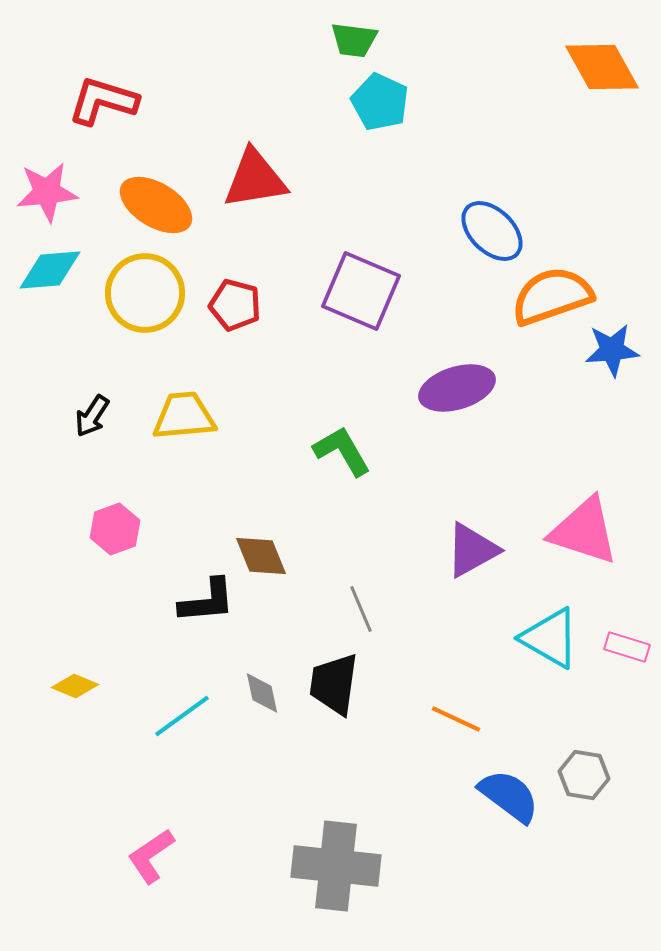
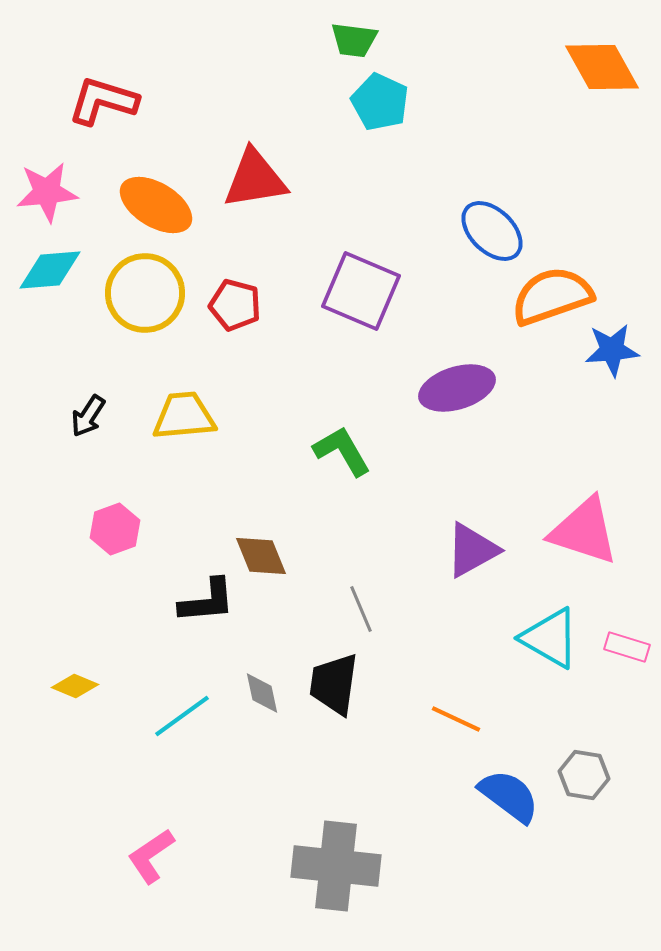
black arrow: moved 4 px left
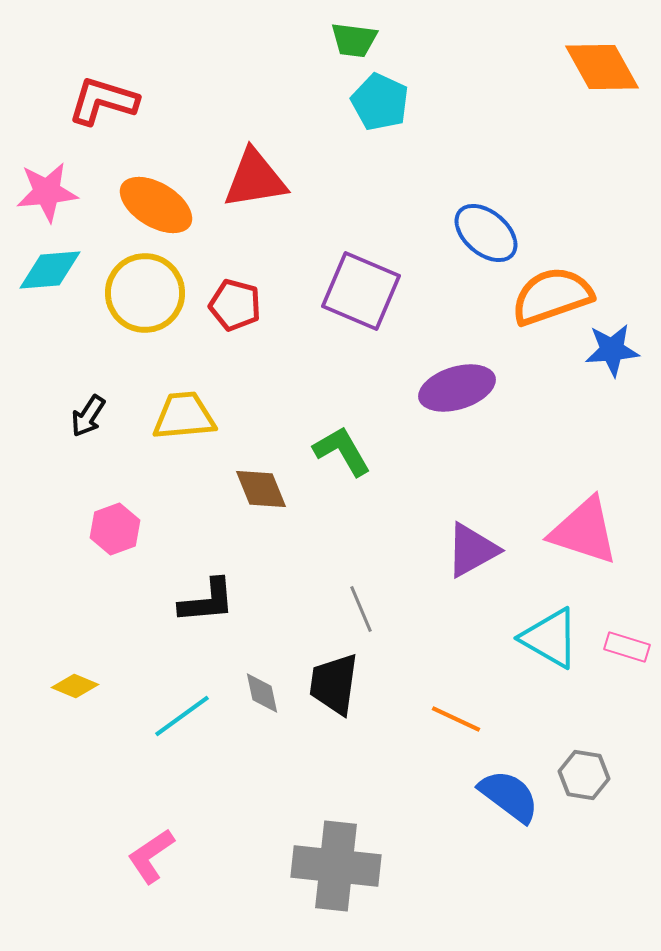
blue ellipse: moved 6 px left, 2 px down; rotated 4 degrees counterclockwise
brown diamond: moved 67 px up
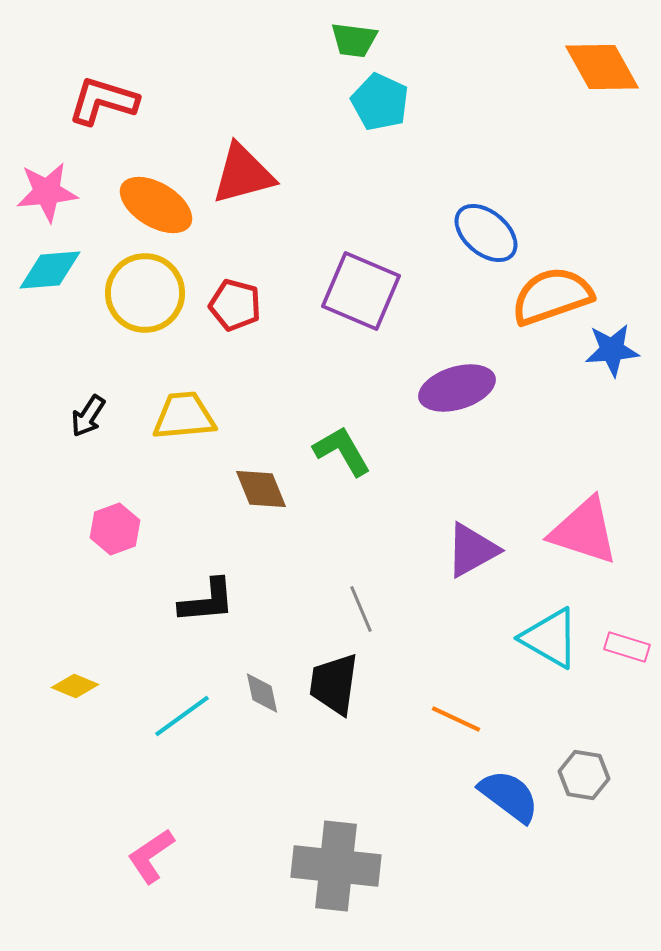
red triangle: moved 12 px left, 5 px up; rotated 6 degrees counterclockwise
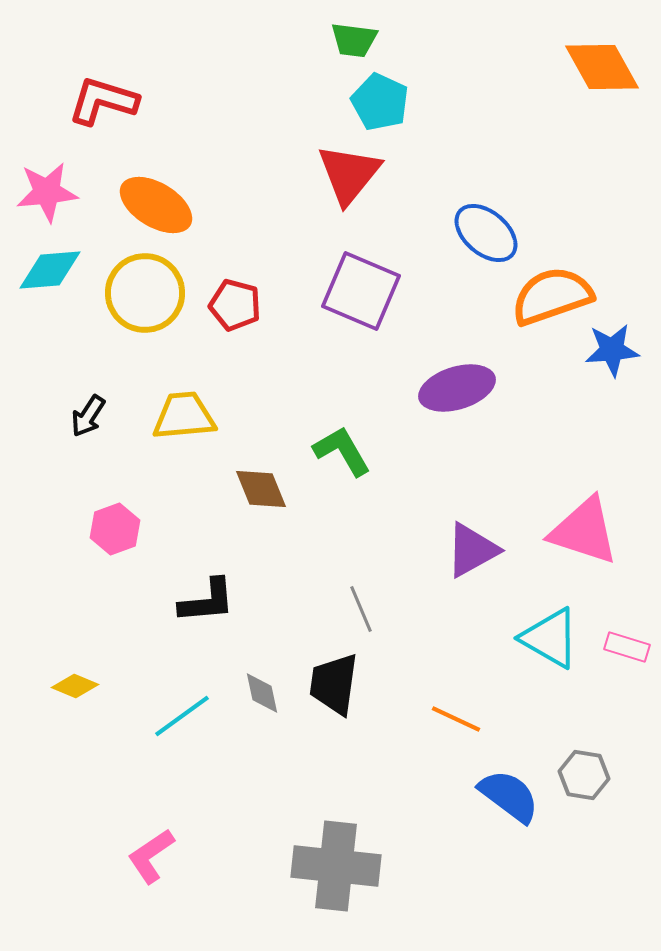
red triangle: moved 106 px right; rotated 36 degrees counterclockwise
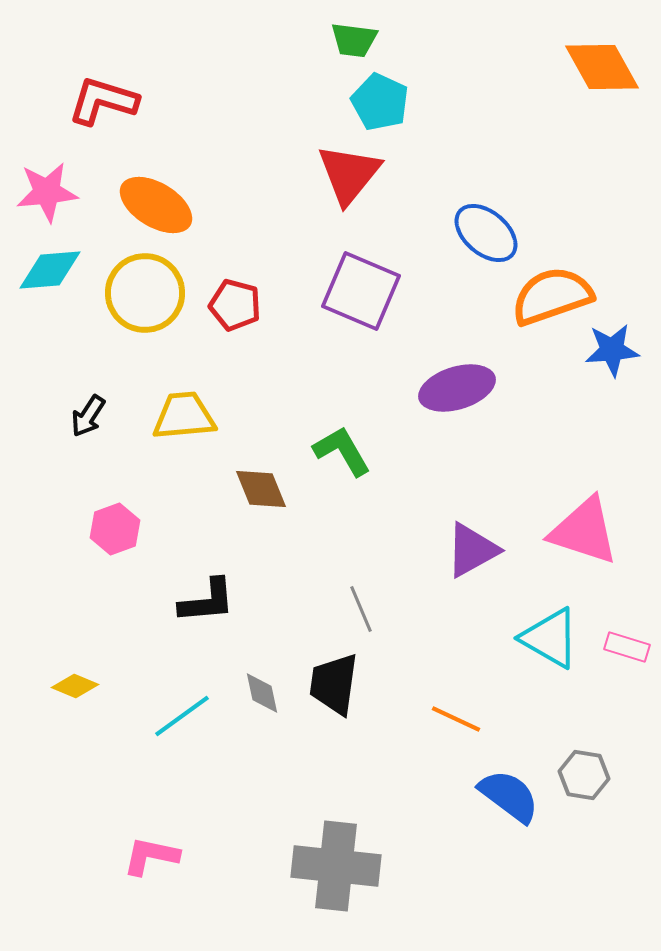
pink L-shape: rotated 46 degrees clockwise
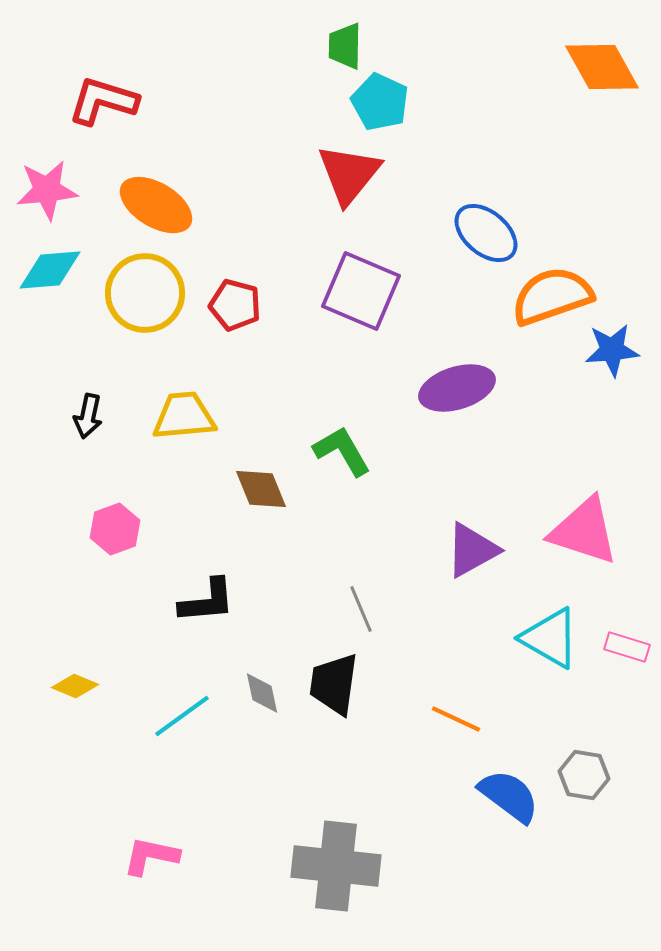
green trapezoid: moved 9 px left, 6 px down; rotated 84 degrees clockwise
pink star: moved 2 px up
black arrow: rotated 21 degrees counterclockwise
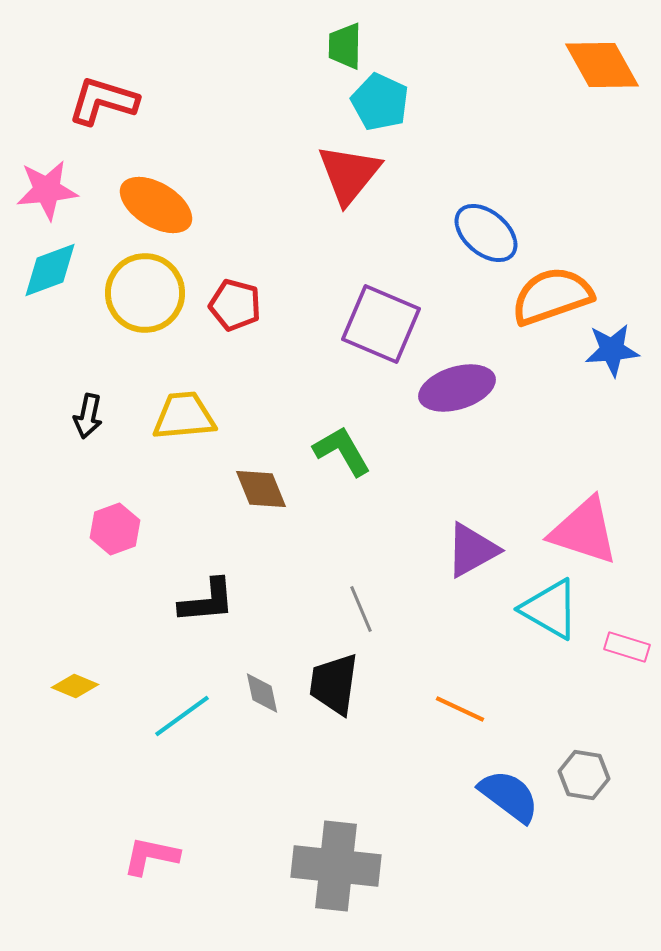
orange diamond: moved 2 px up
cyan diamond: rotated 16 degrees counterclockwise
purple square: moved 20 px right, 33 px down
cyan triangle: moved 29 px up
orange line: moved 4 px right, 10 px up
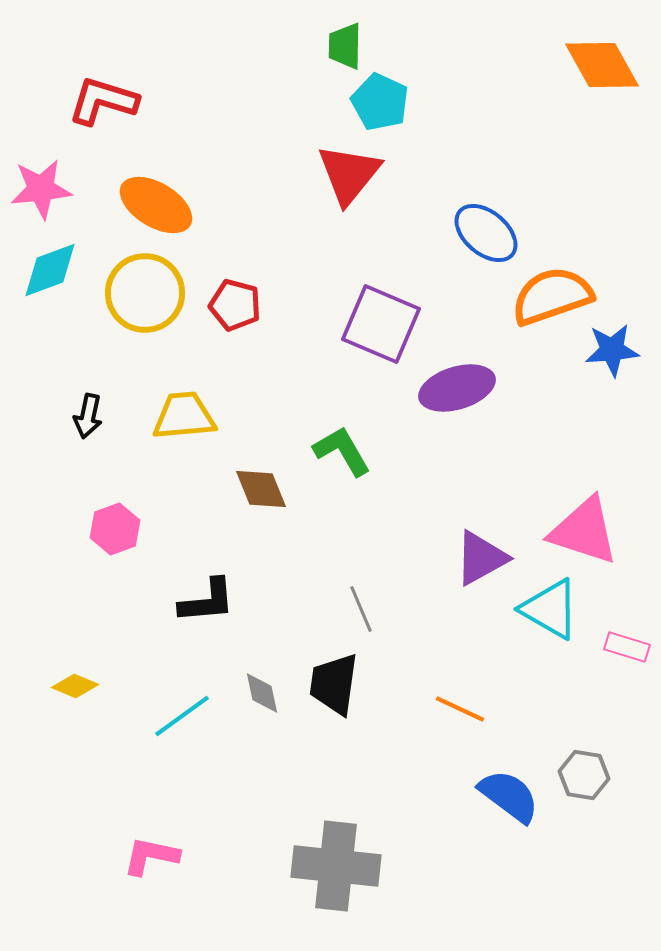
pink star: moved 6 px left, 1 px up
purple triangle: moved 9 px right, 8 px down
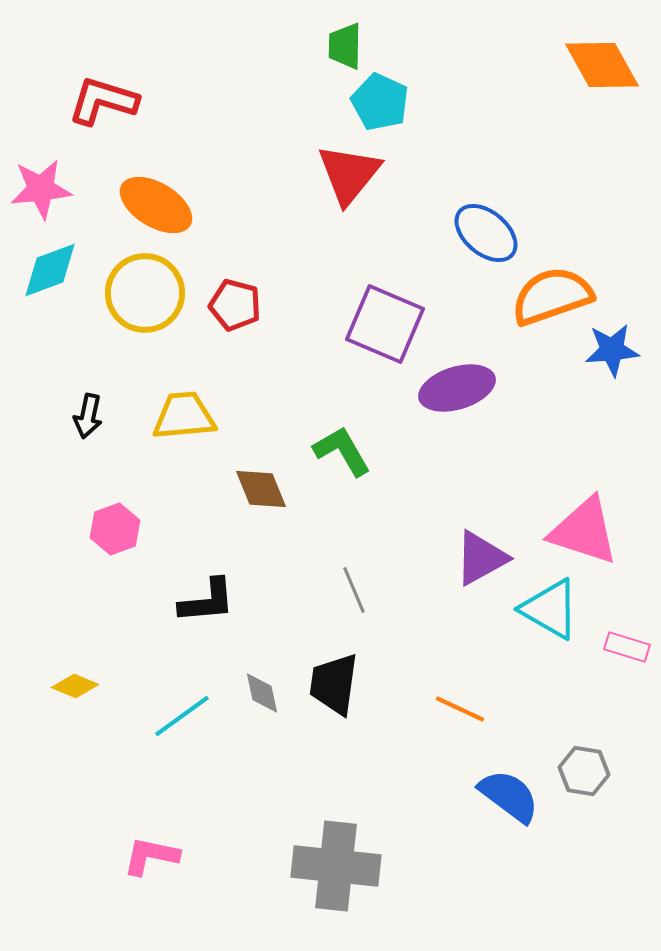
purple square: moved 4 px right
gray line: moved 7 px left, 19 px up
gray hexagon: moved 4 px up
